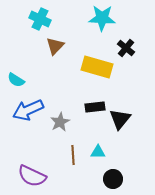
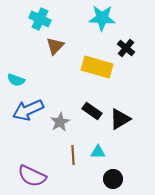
cyan semicircle: rotated 12 degrees counterclockwise
black rectangle: moved 3 px left, 4 px down; rotated 42 degrees clockwise
black triangle: rotated 20 degrees clockwise
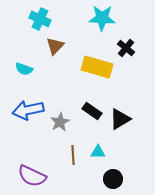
cyan semicircle: moved 8 px right, 11 px up
blue arrow: rotated 12 degrees clockwise
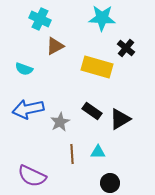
brown triangle: rotated 18 degrees clockwise
blue arrow: moved 1 px up
brown line: moved 1 px left, 1 px up
black circle: moved 3 px left, 4 px down
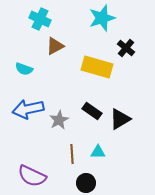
cyan star: rotated 20 degrees counterclockwise
gray star: moved 1 px left, 2 px up
black circle: moved 24 px left
